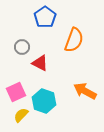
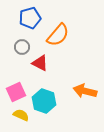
blue pentagon: moved 15 px left, 1 px down; rotated 20 degrees clockwise
orange semicircle: moved 16 px left, 5 px up; rotated 20 degrees clockwise
orange arrow: rotated 15 degrees counterclockwise
yellow semicircle: rotated 70 degrees clockwise
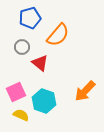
red triangle: rotated 12 degrees clockwise
orange arrow: rotated 60 degrees counterclockwise
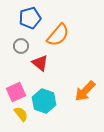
gray circle: moved 1 px left, 1 px up
yellow semicircle: moved 1 px up; rotated 28 degrees clockwise
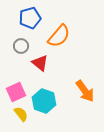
orange semicircle: moved 1 px right, 1 px down
orange arrow: rotated 80 degrees counterclockwise
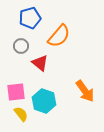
pink square: rotated 18 degrees clockwise
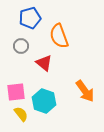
orange semicircle: rotated 120 degrees clockwise
red triangle: moved 4 px right
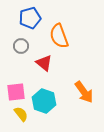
orange arrow: moved 1 px left, 1 px down
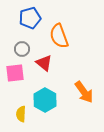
gray circle: moved 1 px right, 3 px down
pink square: moved 1 px left, 19 px up
cyan hexagon: moved 1 px right, 1 px up; rotated 10 degrees clockwise
yellow semicircle: rotated 140 degrees counterclockwise
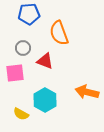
blue pentagon: moved 1 px left, 4 px up; rotated 10 degrees clockwise
orange semicircle: moved 3 px up
gray circle: moved 1 px right, 1 px up
red triangle: moved 1 px right, 2 px up; rotated 18 degrees counterclockwise
orange arrow: moved 3 px right; rotated 140 degrees clockwise
yellow semicircle: rotated 63 degrees counterclockwise
